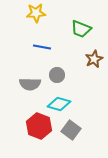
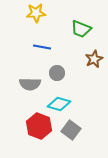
gray circle: moved 2 px up
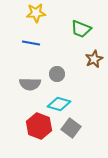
blue line: moved 11 px left, 4 px up
gray circle: moved 1 px down
gray square: moved 2 px up
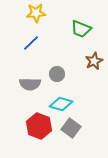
blue line: rotated 54 degrees counterclockwise
brown star: moved 2 px down
cyan diamond: moved 2 px right
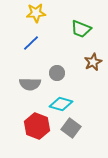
brown star: moved 1 px left, 1 px down
gray circle: moved 1 px up
red hexagon: moved 2 px left
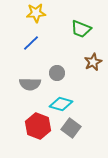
red hexagon: moved 1 px right
